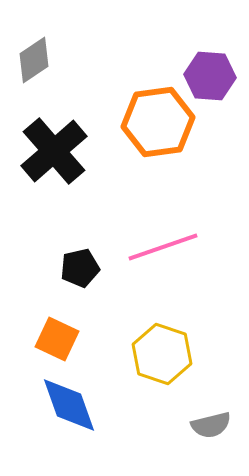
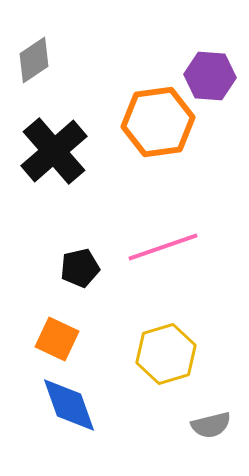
yellow hexagon: moved 4 px right; rotated 24 degrees clockwise
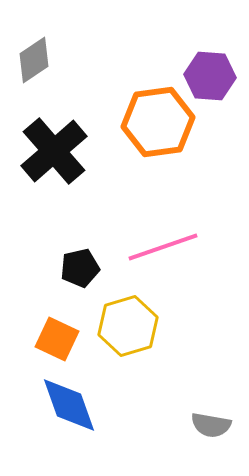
yellow hexagon: moved 38 px left, 28 px up
gray semicircle: rotated 24 degrees clockwise
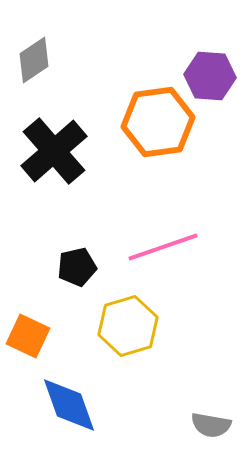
black pentagon: moved 3 px left, 1 px up
orange square: moved 29 px left, 3 px up
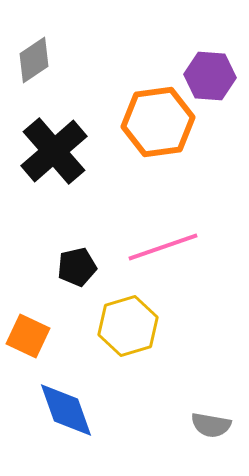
blue diamond: moved 3 px left, 5 px down
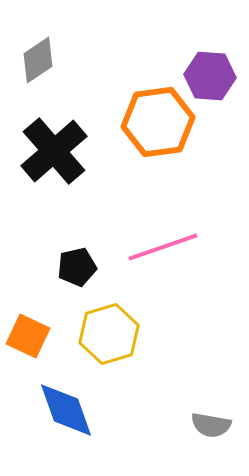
gray diamond: moved 4 px right
yellow hexagon: moved 19 px left, 8 px down
